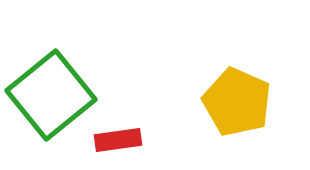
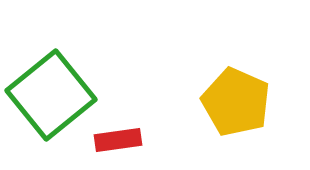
yellow pentagon: moved 1 px left
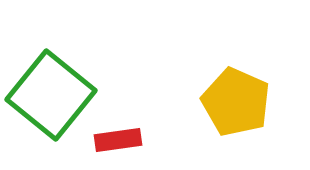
green square: rotated 12 degrees counterclockwise
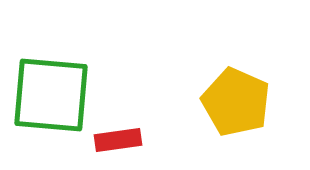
green square: rotated 34 degrees counterclockwise
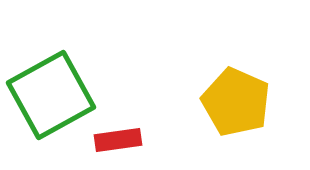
green square: rotated 34 degrees counterclockwise
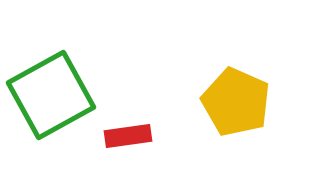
red rectangle: moved 10 px right, 4 px up
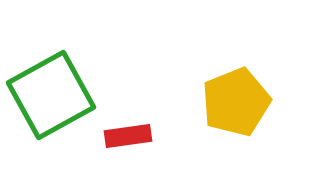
yellow pentagon: rotated 26 degrees clockwise
